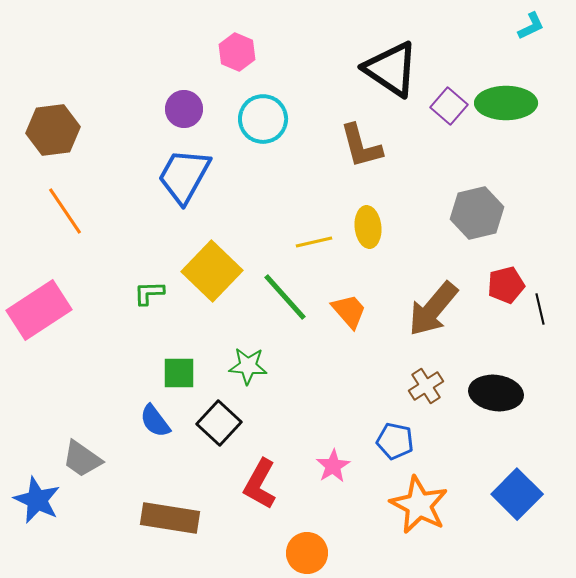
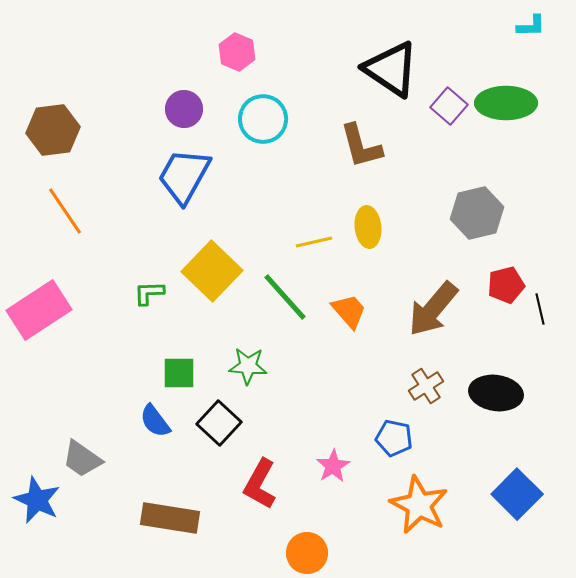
cyan L-shape: rotated 24 degrees clockwise
blue pentagon: moved 1 px left, 3 px up
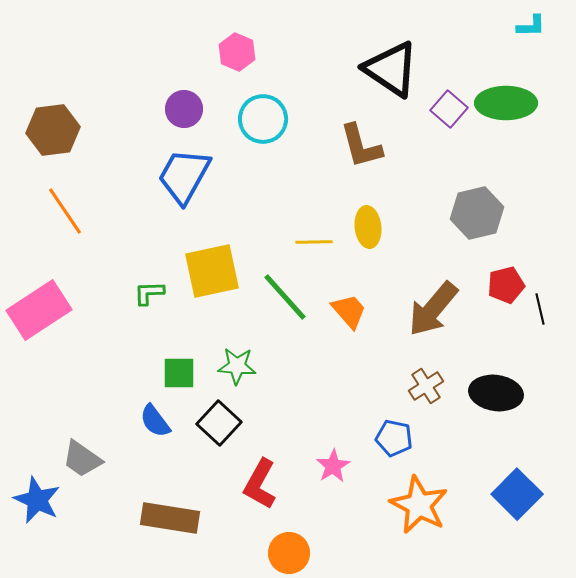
purple square: moved 3 px down
yellow line: rotated 12 degrees clockwise
yellow square: rotated 34 degrees clockwise
green star: moved 11 px left
orange circle: moved 18 px left
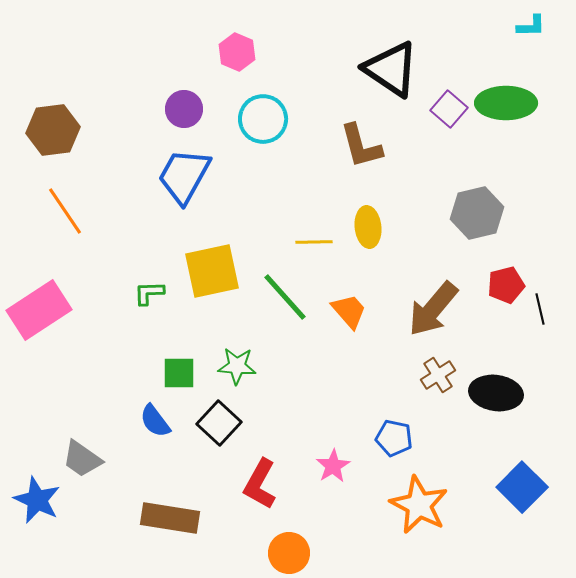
brown cross: moved 12 px right, 11 px up
blue square: moved 5 px right, 7 px up
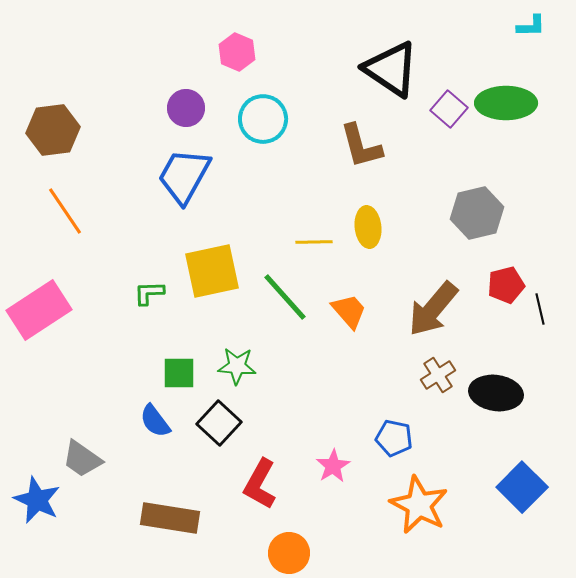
purple circle: moved 2 px right, 1 px up
